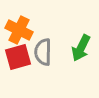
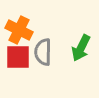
red square: rotated 16 degrees clockwise
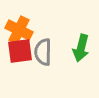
green arrow: rotated 12 degrees counterclockwise
red square: moved 2 px right, 6 px up; rotated 8 degrees counterclockwise
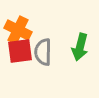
orange cross: moved 1 px left
green arrow: moved 1 px left, 1 px up
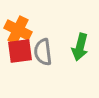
gray semicircle: rotated 8 degrees counterclockwise
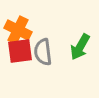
green arrow: rotated 16 degrees clockwise
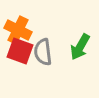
red square: rotated 28 degrees clockwise
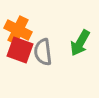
green arrow: moved 4 px up
red square: moved 1 px up
